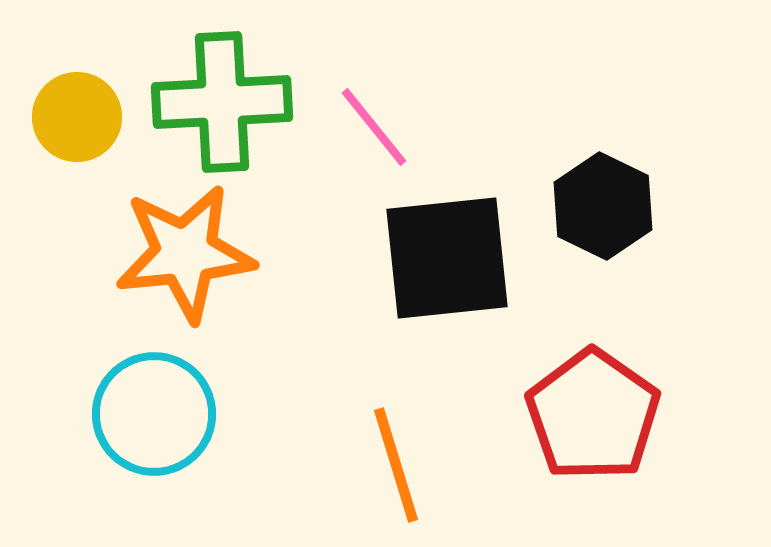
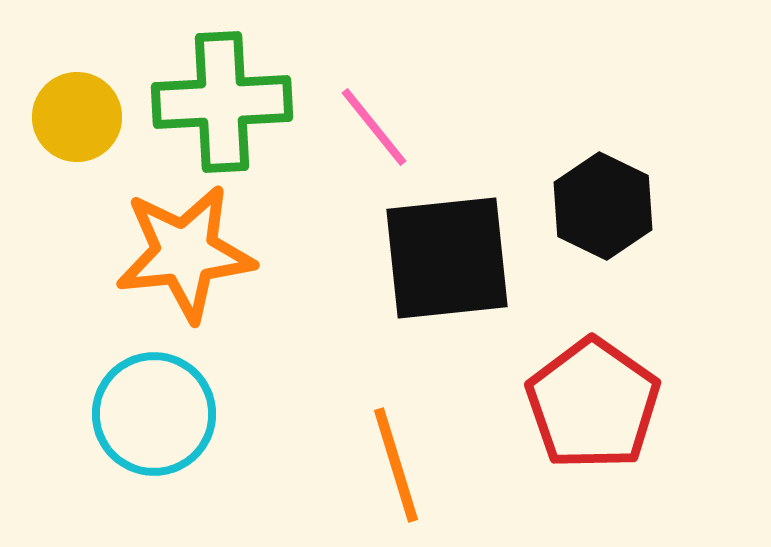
red pentagon: moved 11 px up
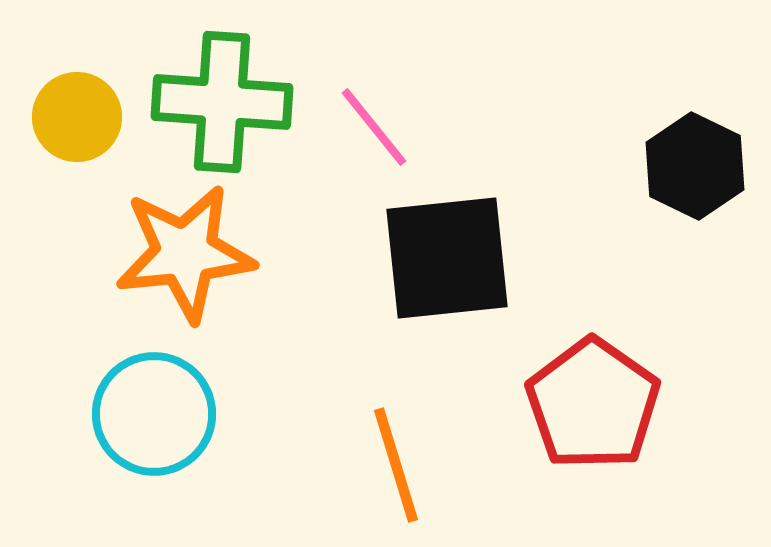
green cross: rotated 7 degrees clockwise
black hexagon: moved 92 px right, 40 px up
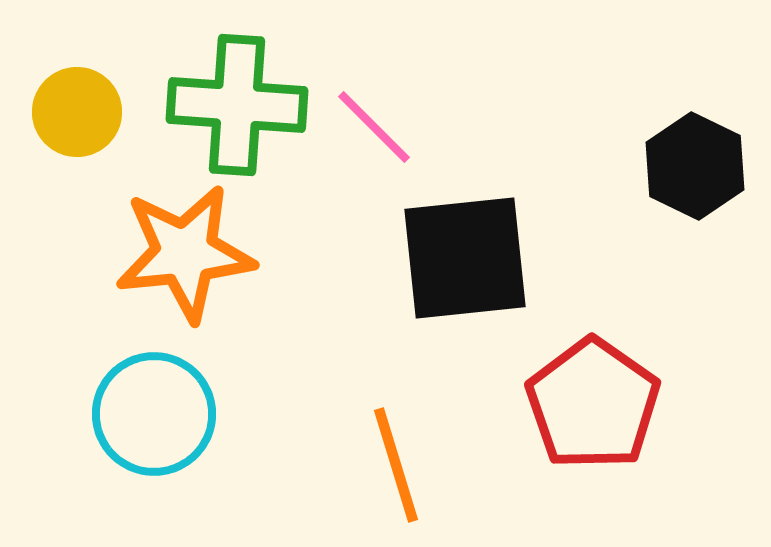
green cross: moved 15 px right, 3 px down
yellow circle: moved 5 px up
pink line: rotated 6 degrees counterclockwise
black square: moved 18 px right
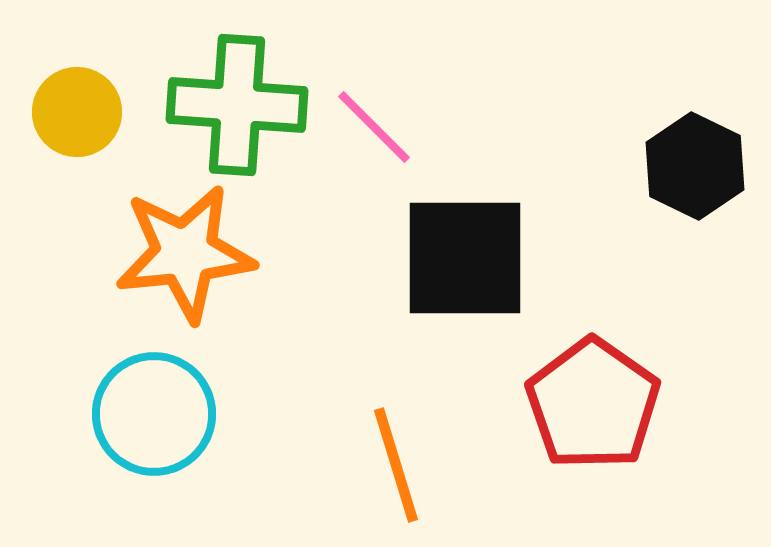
black square: rotated 6 degrees clockwise
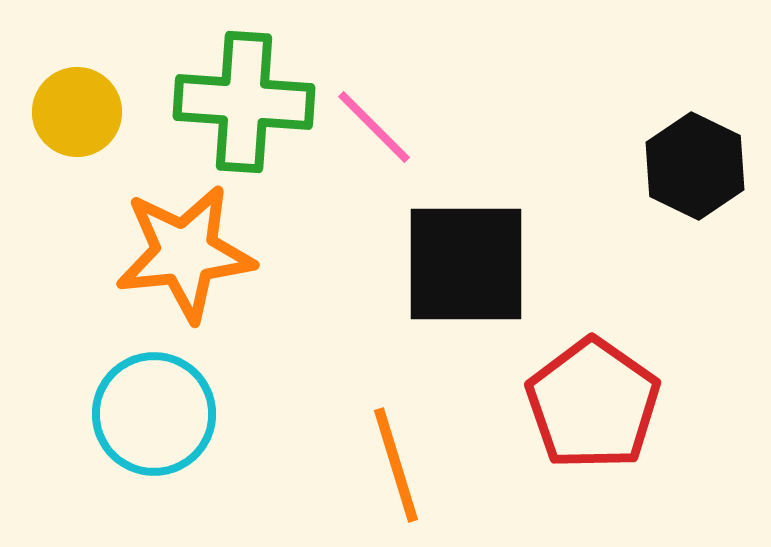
green cross: moved 7 px right, 3 px up
black square: moved 1 px right, 6 px down
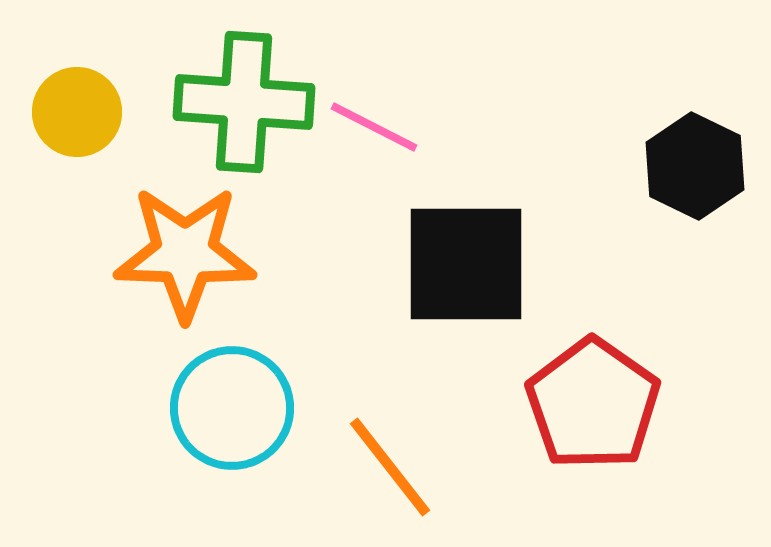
pink line: rotated 18 degrees counterclockwise
orange star: rotated 8 degrees clockwise
cyan circle: moved 78 px right, 6 px up
orange line: moved 6 px left, 2 px down; rotated 21 degrees counterclockwise
